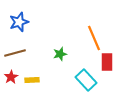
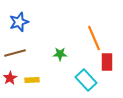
green star: rotated 16 degrees clockwise
red star: moved 1 px left, 1 px down
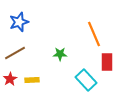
orange line: moved 4 px up
brown line: rotated 15 degrees counterclockwise
red star: moved 1 px down
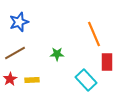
green star: moved 3 px left
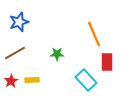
red star: moved 1 px right, 2 px down
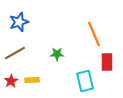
cyan rectangle: moved 1 px left, 1 px down; rotated 30 degrees clockwise
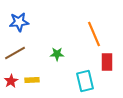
blue star: rotated 12 degrees clockwise
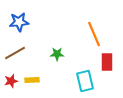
red star: rotated 16 degrees clockwise
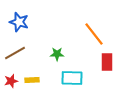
blue star: rotated 24 degrees clockwise
orange line: rotated 15 degrees counterclockwise
cyan rectangle: moved 13 px left, 3 px up; rotated 75 degrees counterclockwise
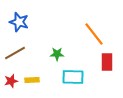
cyan rectangle: moved 1 px right, 1 px up
